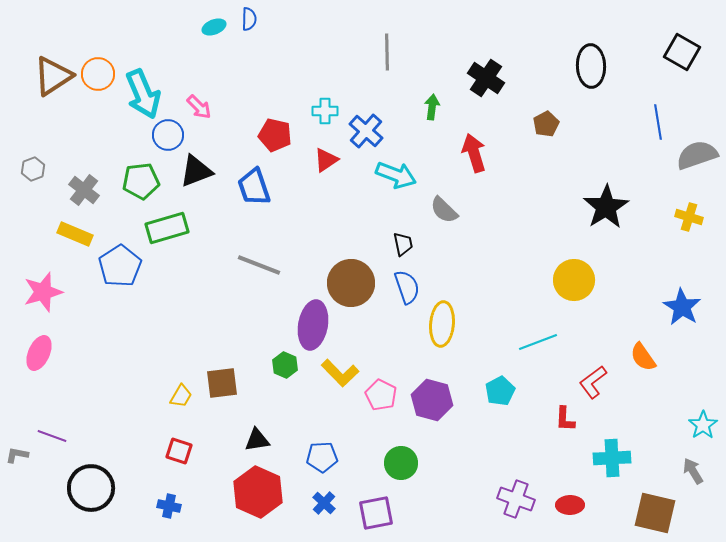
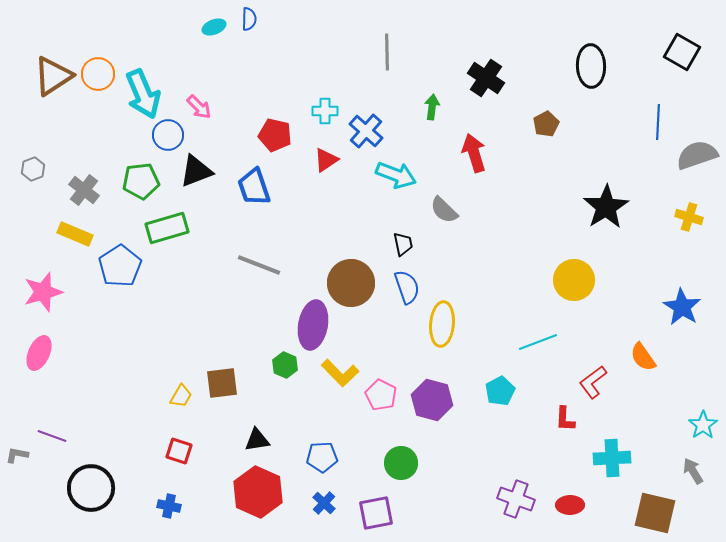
blue line at (658, 122): rotated 12 degrees clockwise
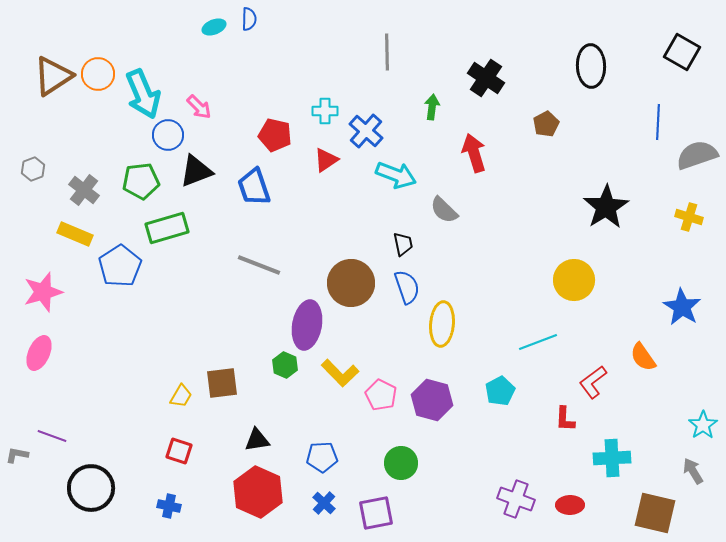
purple ellipse at (313, 325): moved 6 px left
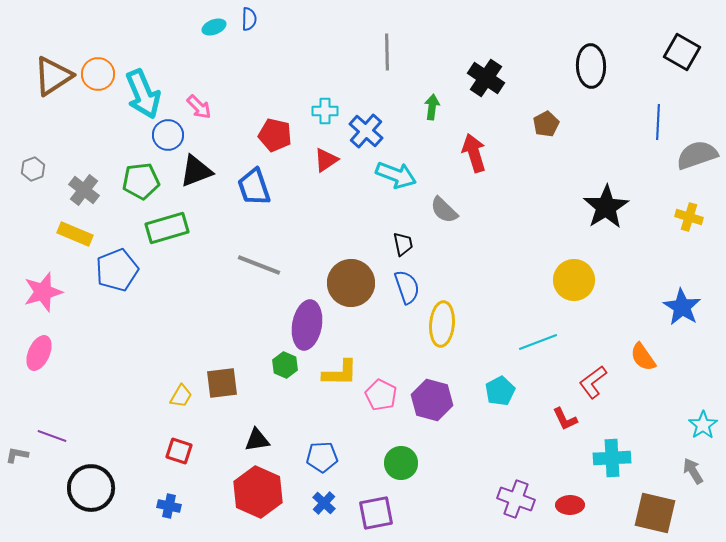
blue pentagon at (120, 266): moved 3 px left, 4 px down; rotated 12 degrees clockwise
yellow L-shape at (340, 373): rotated 45 degrees counterclockwise
red L-shape at (565, 419): rotated 28 degrees counterclockwise
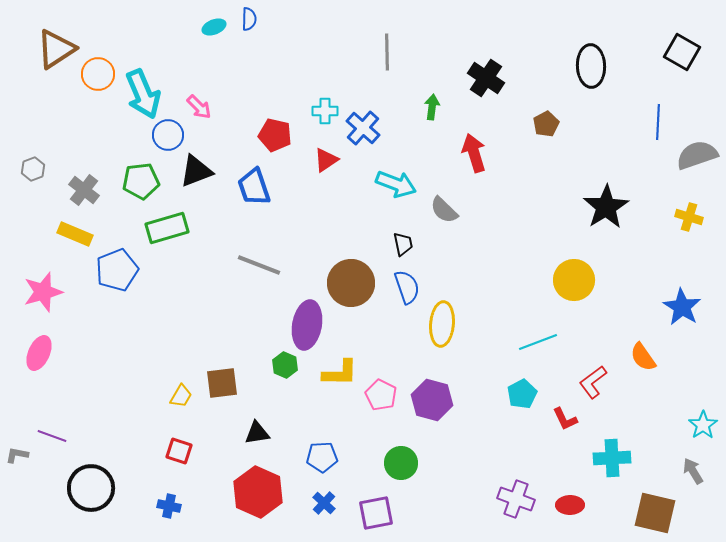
brown triangle at (53, 76): moved 3 px right, 27 px up
blue cross at (366, 131): moved 3 px left, 3 px up
cyan arrow at (396, 175): moved 9 px down
cyan pentagon at (500, 391): moved 22 px right, 3 px down
black triangle at (257, 440): moved 7 px up
